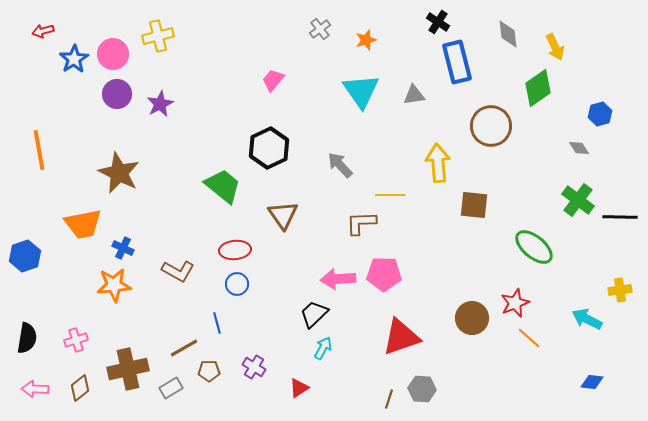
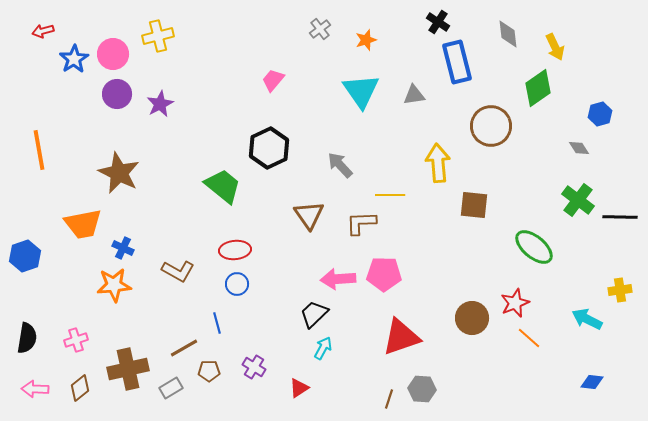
brown triangle at (283, 215): moved 26 px right
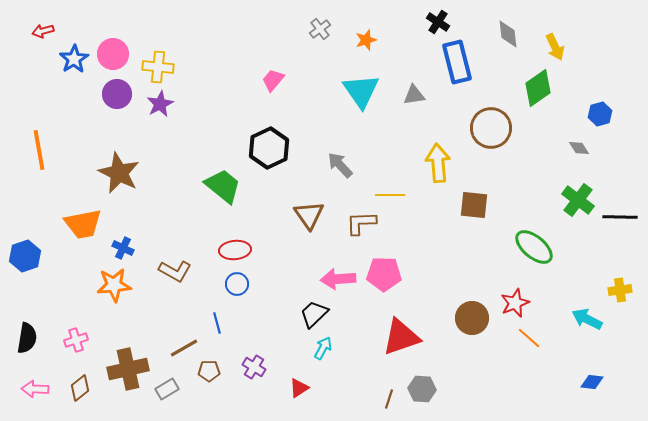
yellow cross at (158, 36): moved 31 px down; rotated 20 degrees clockwise
brown circle at (491, 126): moved 2 px down
brown L-shape at (178, 271): moved 3 px left
gray rectangle at (171, 388): moved 4 px left, 1 px down
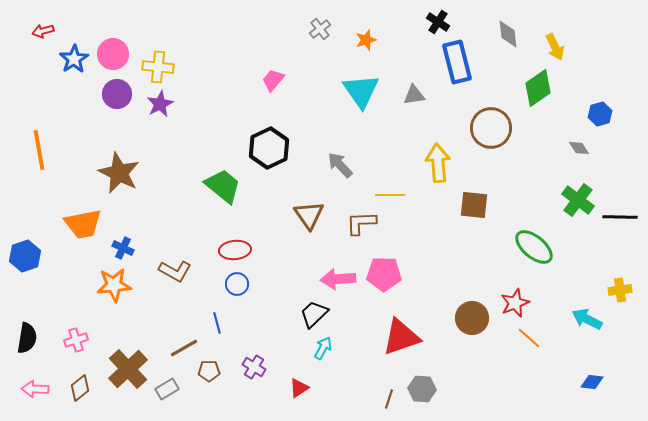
brown cross at (128, 369): rotated 30 degrees counterclockwise
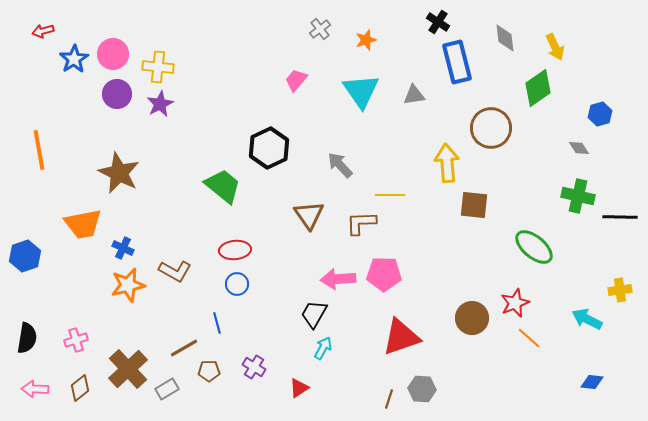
gray diamond at (508, 34): moved 3 px left, 4 px down
pink trapezoid at (273, 80): moved 23 px right
yellow arrow at (438, 163): moved 9 px right
green cross at (578, 200): moved 4 px up; rotated 24 degrees counterclockwise
orange star at (114, 285): moved 14 px right; rotated 8 degrees counterclockwise
black trapezoid at (314, 314): rotated 16 degrees counterclockwise
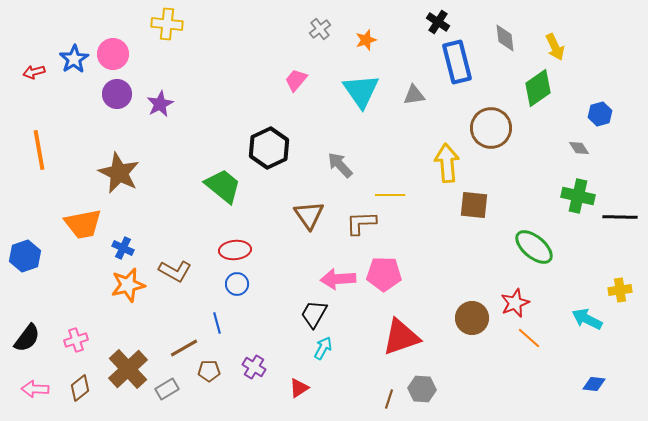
red arrow at (43, 31): moved 9 px left, 41 px down
yellow cross at (158, 67): moved 9 px right, 43 px up
black semicircle at (27, 338): rotated 28 degrees clockwise
blue diamond at (592, 382): moved 2 px right, 2 px down
